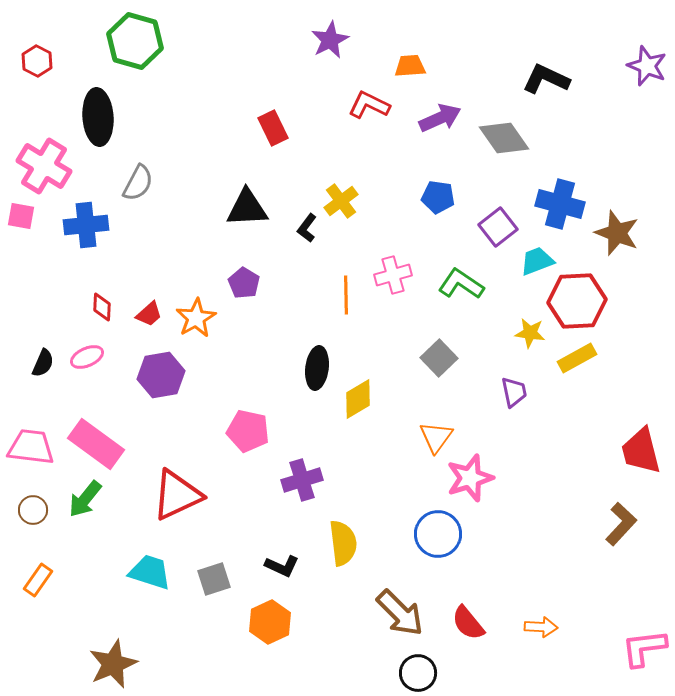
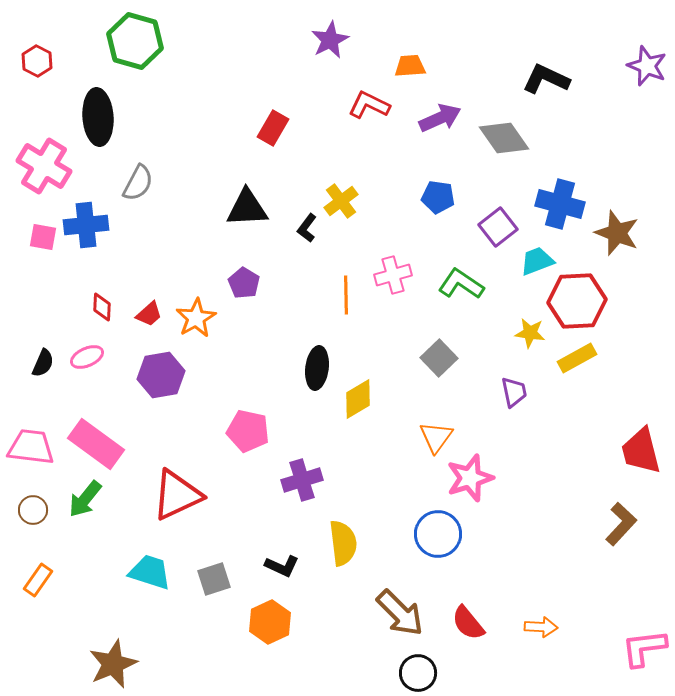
red rectangle at (273, 128): rotated 56 degrees clockwise
pink square at (21, 216): moved 22 px right, 21 px down
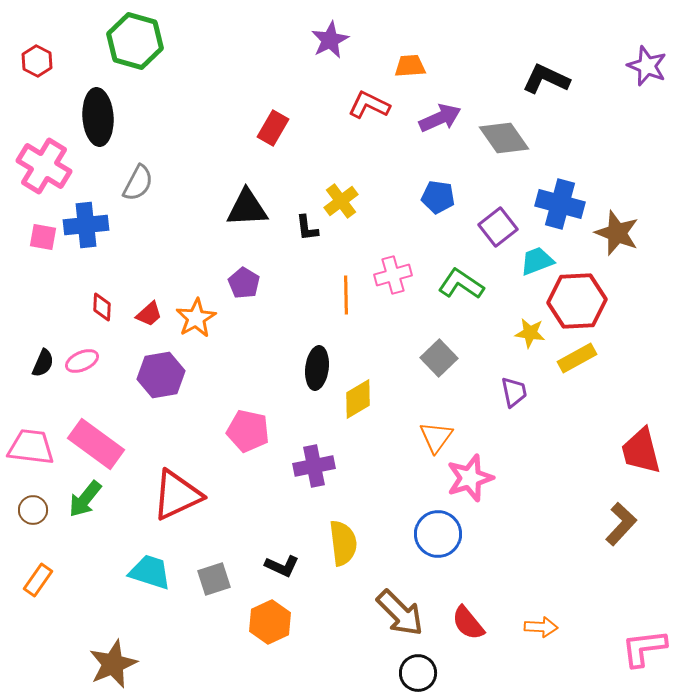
black L-shape at (307, 228): rotated 44 degrees counterclockwise
pink ellipse at (87, 357): moved 5 px left, 4 px down
purple cross at (302, 480): moved 12 px right, 14 px up; rotated 6 degrees clockwise
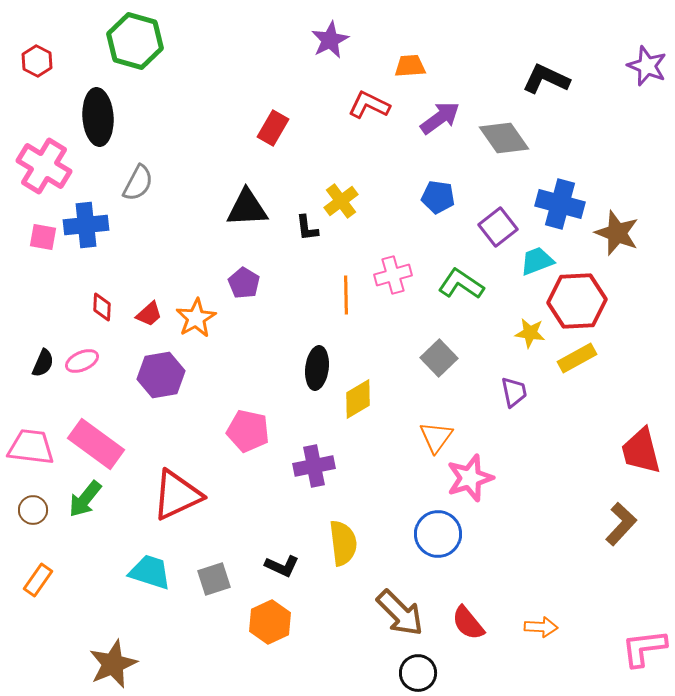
purple arrow at (440, 118): rotated 12 degrees counterclockwise
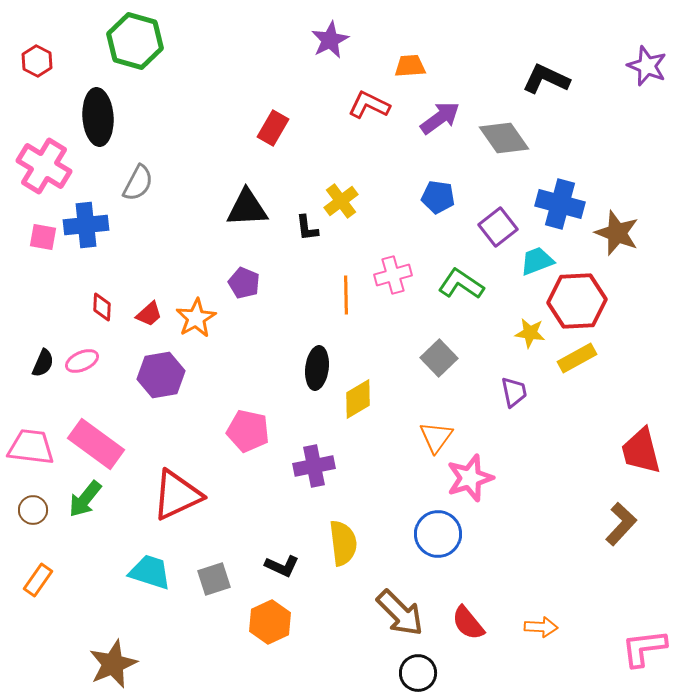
purple pentagon at (244, 283): rotated 8 degrees counterclockwise
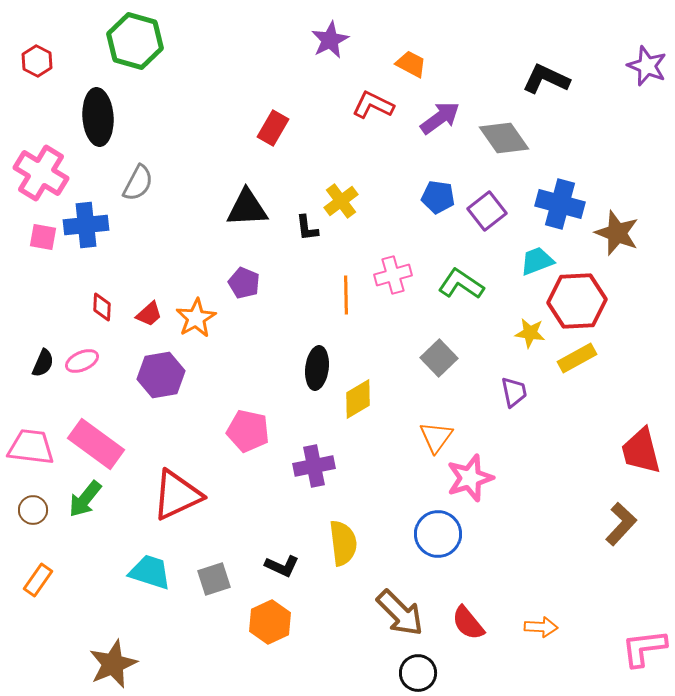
orange trapezoid at (410, 66): moved 1 px right, 2 px up; rotated 32 degrees clockwise
red L-shape at (369, 105): moved 4 px right
pink cross at (44, 166): moved 3 px left, 7 px down
purple square at (498, 227): moved 11 px left, 16 px up
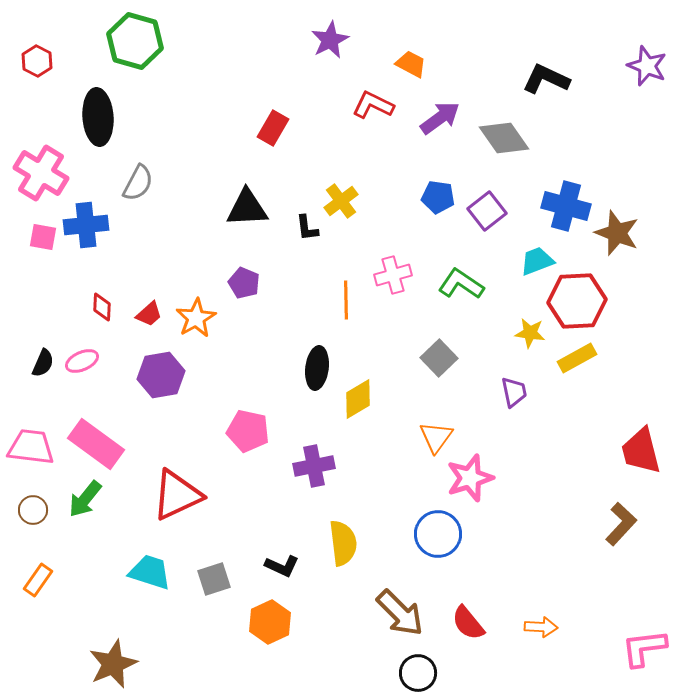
blue cross at (560, 204): moved 6 px right, 2 px down
orange line at (346, 295): moved 5 px down
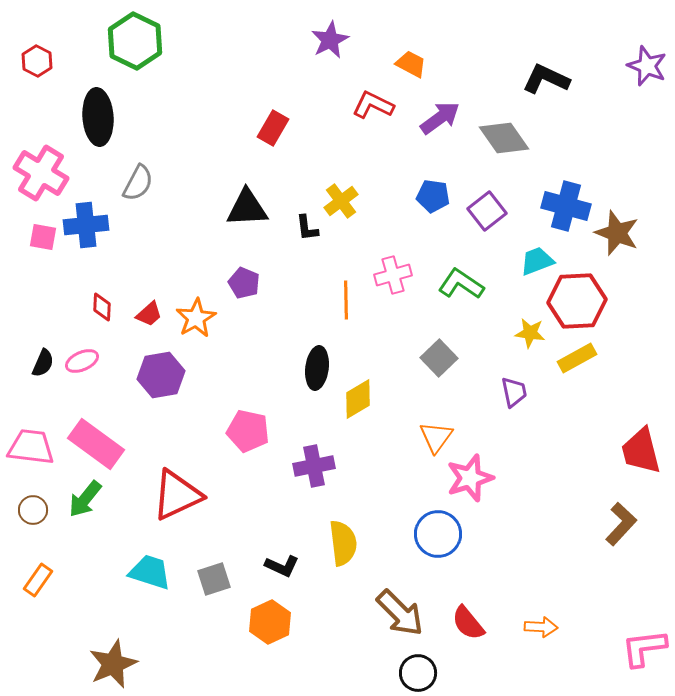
green hexagon at (135, 41): rotated 10 degrees clockwise
blue pentagon at (438, 197): moved 5 px left, 1 px up
